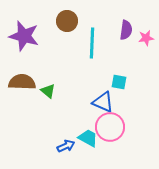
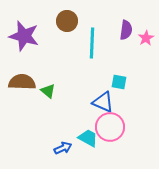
pink star: rotated 21 degrees counterclockwise
blue arrow: moved 3 px left, 2 px down
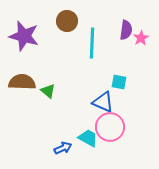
pink star: moved 5 px left
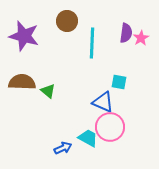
purple semicircle: moved 3 px down
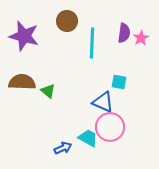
purple semicircle: moved 2 px left
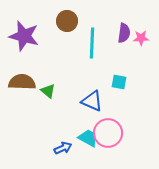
pink star: rotated 28 degrees clockwise
blue triangle: moved 11 px left, 1 px up
pink circle: moved 2 px left, 6 px down
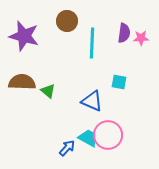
pink circle: moved 2 px down
blue arrow: moved 4 px right; rotated 24 degrees counterclockwise
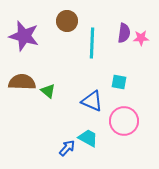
pink circle: moved 16 px right, 14 px up
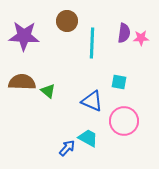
purple star: rotated 12 degrees counterclockwise
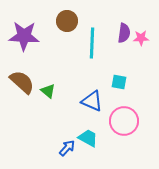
brown semicircle: rotated 40 degrees clockwise
